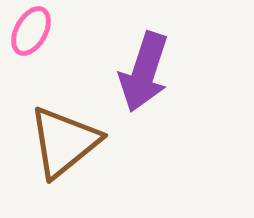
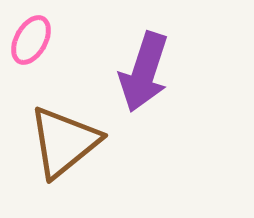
pink ellipse: moved 9 px down
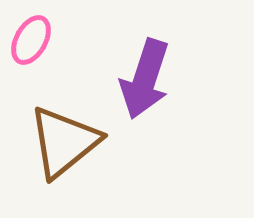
purple arrow: moved 1 px right, 7 px down
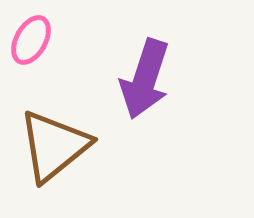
brown triangle: moved 10 px left, 4 px down
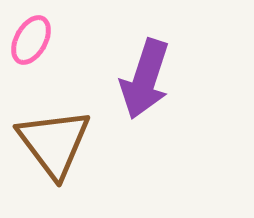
brown triangle: moved 3 px up; rotated 28 degrees counterclockwise
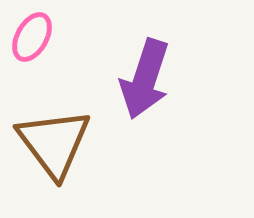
pink ellipse: moved 1 px right, 3 px up
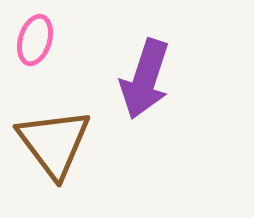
pink ellipse: moved 3 px right, 3 px down; rotated 12 degrees counterclockwise
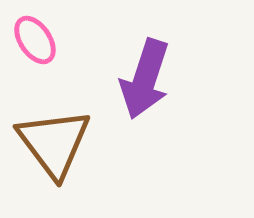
pink ellipse: rotated 51 degrees counterclockwise
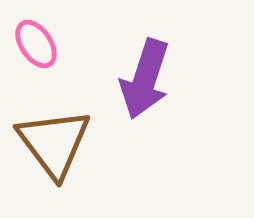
pink ellipse: moved 1 px right, 4 px down
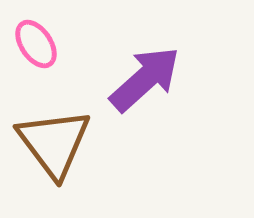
purple arrow: rotated 150 degrees counterclockwise
